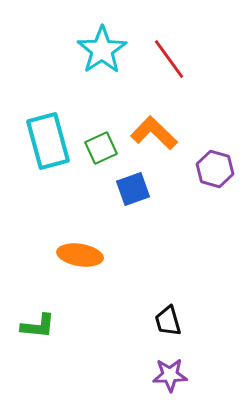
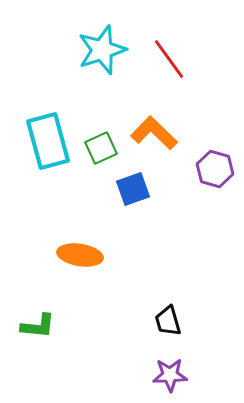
cyan star: rotated 15 degrees clockwise
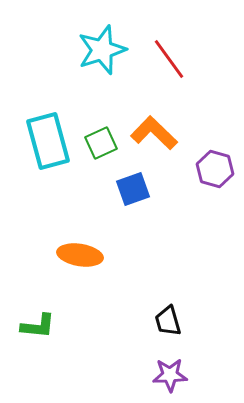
green square: moved 5 px up
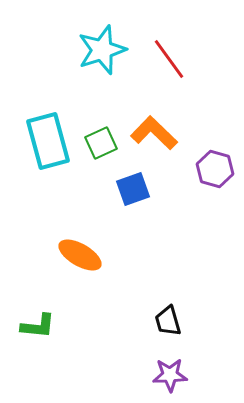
orange ellipse: rotated 21 degrees clockwise
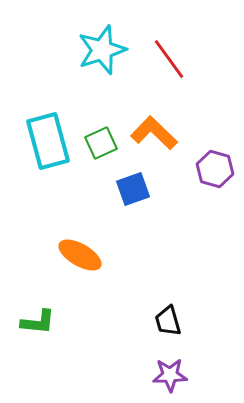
green L-shape: moved 4 px up
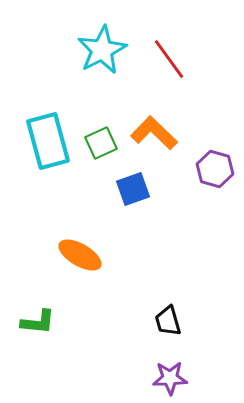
cyan star: rotated 9 degrees counterclockwise
purple star: moved 3 px down
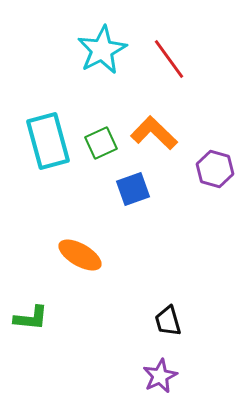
green L-shape: moved 7 px left, 4 px up
purple star: moved 10 px left, 2 px up; rotated 24 degrees counterclockwise
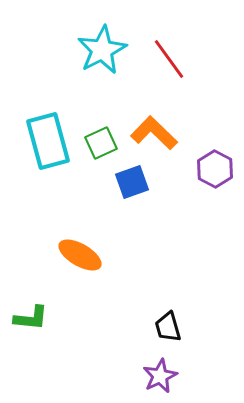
purple hexagon: rotated 12 degrees clockwise
blue square: moved 1 px left, 7 px up
black trapezoid: moved 6 px down
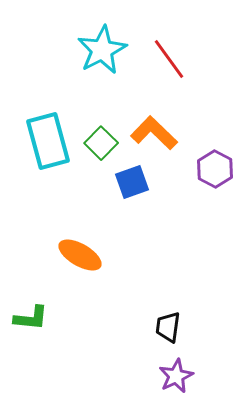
green square: rotated 20 degrees counterclockwise
black trapezoid: rotated 24 degrees clockwise
purple star: moved 16 px right
